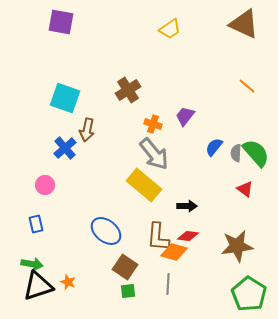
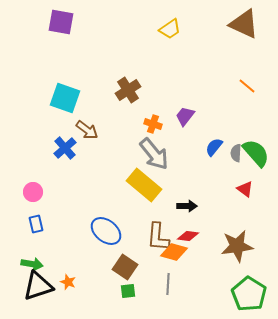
brown arrow: rotated 65 degrees counterclockwise
pink circle: moved 12 px left, 7 px down
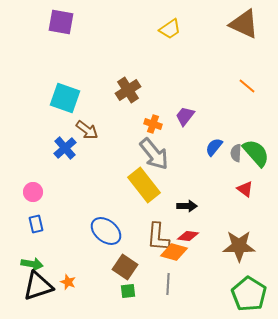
yellow rectangle: rotated 12 degrees clockwise
brown star: moved 2 px right; rotated 8 degrees clockwise
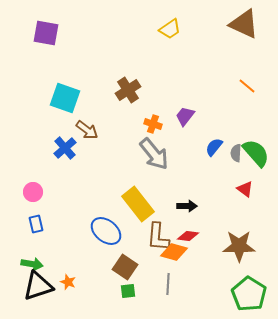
purple square: moved 15 px left, 11 px down
yellow rectangle: moved 6 px left, 19 px down
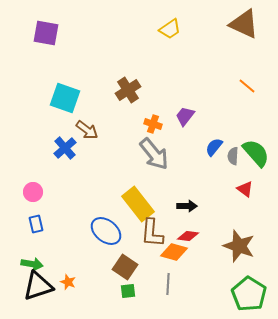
gray semicircle: moved 3 px left, 3 px down
brown L-shape: moved 6 px left, 4 px up
brown star: rotated 20 degrees clockwise
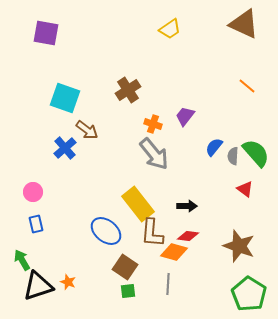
green arrow: moved 10 px left, 4 px up; rotated 130 degrees counterclockwise
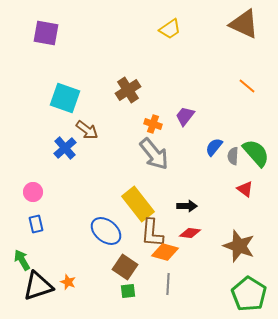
red diamond: moved 2 px right, 3 px up
orange diamond: moved 9 px left
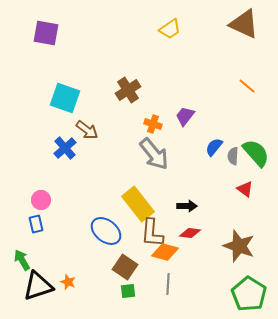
pink circle: moved 8 px right, 8 px down
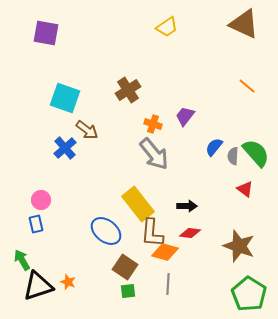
yellow trapezoid: moved 3 px left, 2 px up
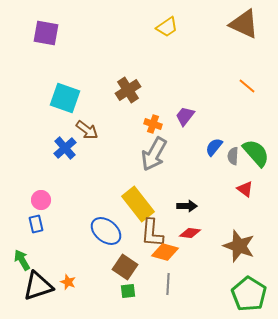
gray arrow: rotated 68 degrees clockwise
